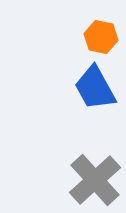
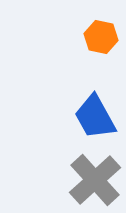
blue trapezoid: moved 29 px down
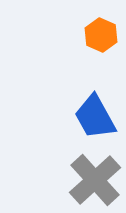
orange hexagon: moved 2 px up; rotated 12 degrees clockwise
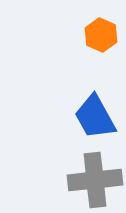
gray cross: rotated 36 degrees clockwise
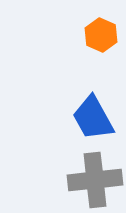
blue trapezoid: moved 2 px left, 1 px down
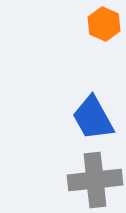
orange hexagon: moved 3 px right, 11 px up
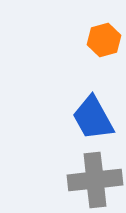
orange hexagon: moved 16 px down; rotated 20 degrees clockwise
